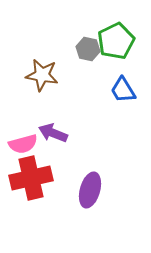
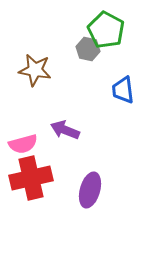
green pentagon: moved 10 px left, 11 px up; rotated 18 degrees counterclockwise
brown star: moved 7 px left, 5 px up
blue trapezoid: rotated 24 degrees clockwise
purple arrow: moved 12 px right, 3 px up
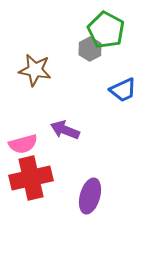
gray hexagon: moved 2 px right; rotated 20 degrees clockwise
blue trapezoid: rotated 108 degrees counterclockwise
purple ellipse: moved 6 px down
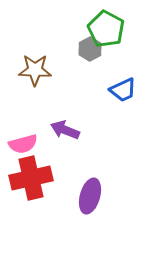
green pentagon: moved 1 px up
brown star: rotated 8 degrees counterclockwise
